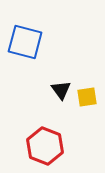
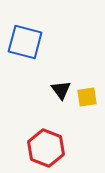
red hexagon: moved 1 px right, 2 px down
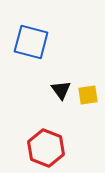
blue square: moved 6 px right
yellow square: moved 1 px right, 2 px up
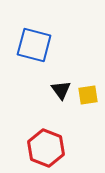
blue square: moved 3 px right, 3 px down
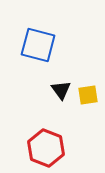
blue square: moved 4 px right
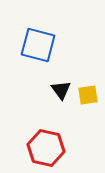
red hexagon: rotated 9 degrees counterclockwise
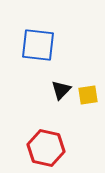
blue square: rotated 9 degrees counterclockwise
black triangle: rotated 20 degrees clockwise
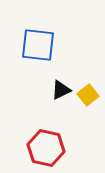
black triangle: rotated 20 degrees clockwise
yellow square: rotated 30 degrees counterclockwise
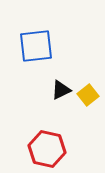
blue square: moved 2 px left, 1 px down; rotated 12 degrees counterclockwise
red hexagon: moved 1 px right, 1 px down
